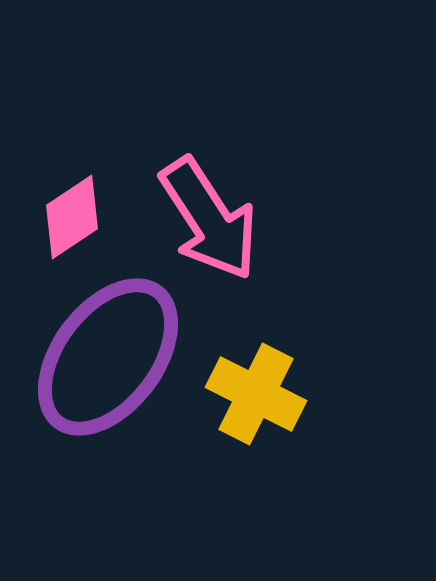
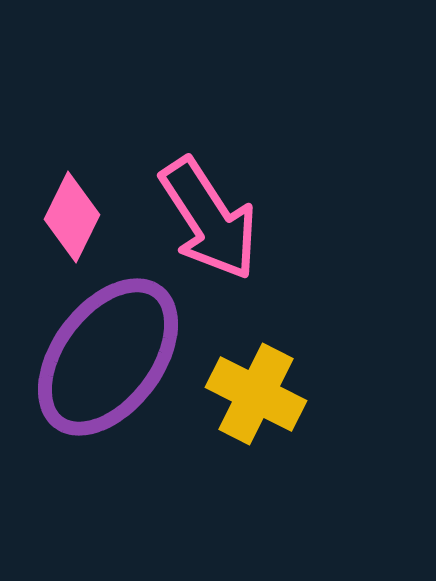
pink diamond: rotated 30 degrees counterclockwise
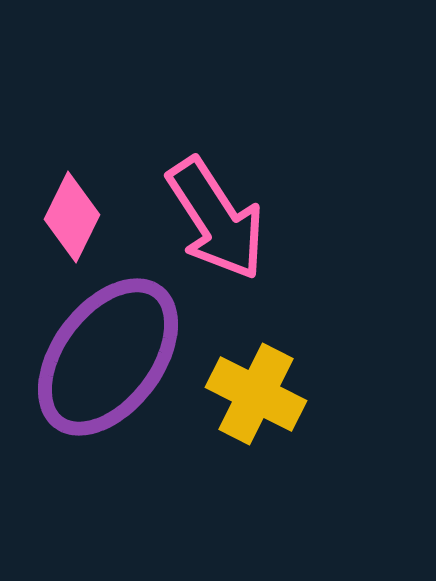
pink arrow: moved 7 px right
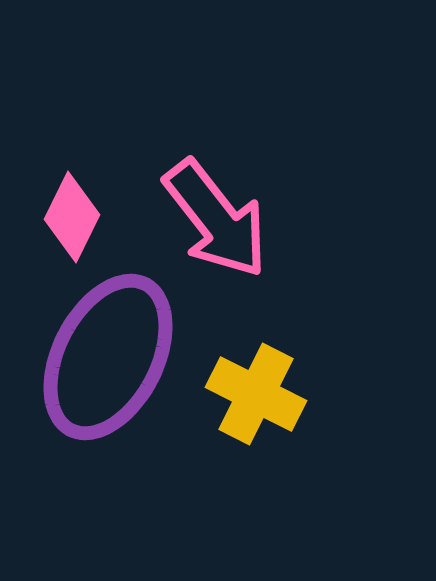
pink arrow: rotated 5 degrees counterclockwise
purple ellipse: rotated 10 degrees counterclockwise
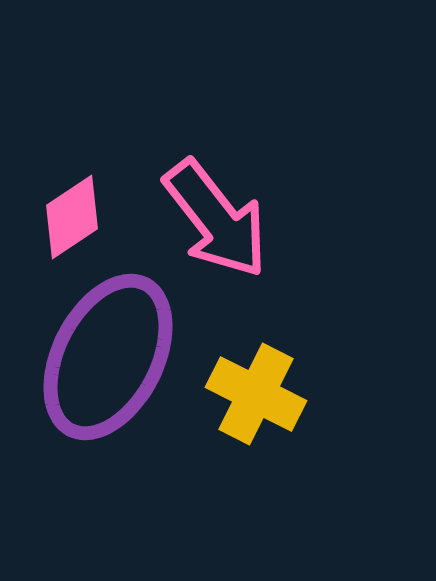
pink diamond: rotated 30 degrees clockwise
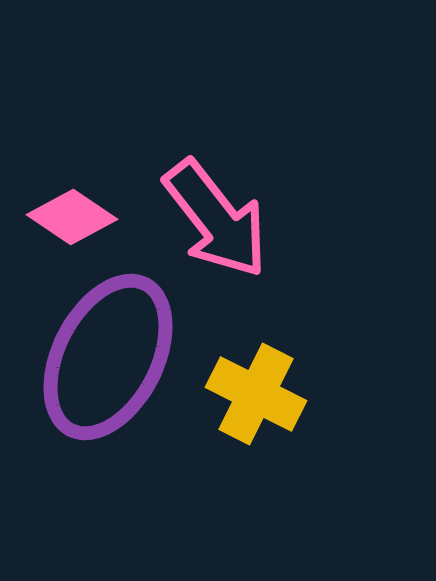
pink diamond: rotated 68 degrees clockwise
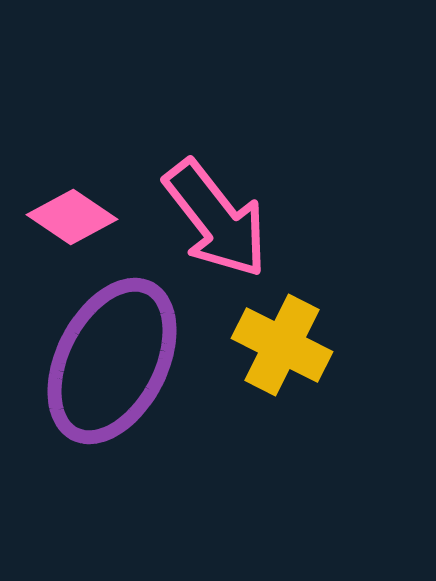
purple ellipse: moved 4 px right, 4 px down
yellow cross: moved 26 px right, 49 px up
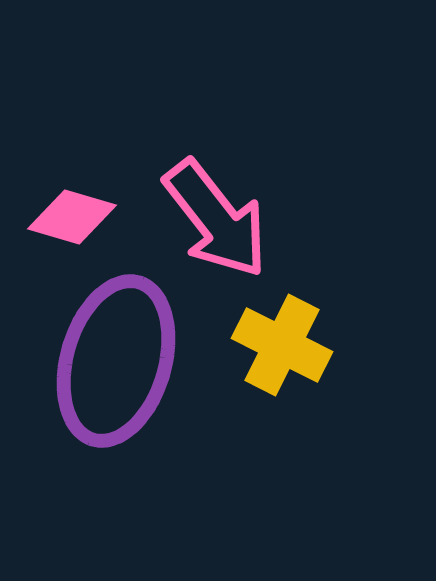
pink diamond: rotated 18 degrees counterclockwise
purple ellipse: moved 4 px right; rotated 11 degrees counterclockwise
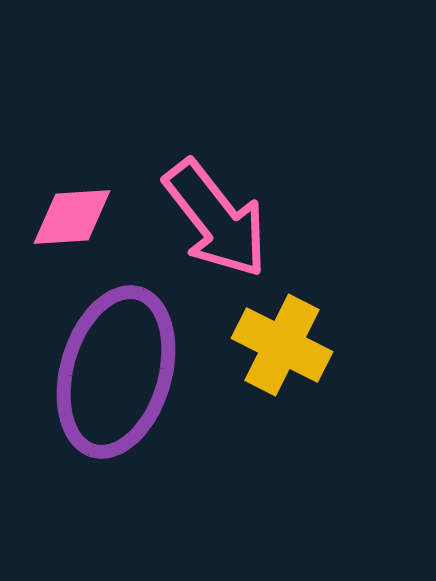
pink diamond: rotated 20 degrees counterclockwise
purple ellipse: moved 11 px down
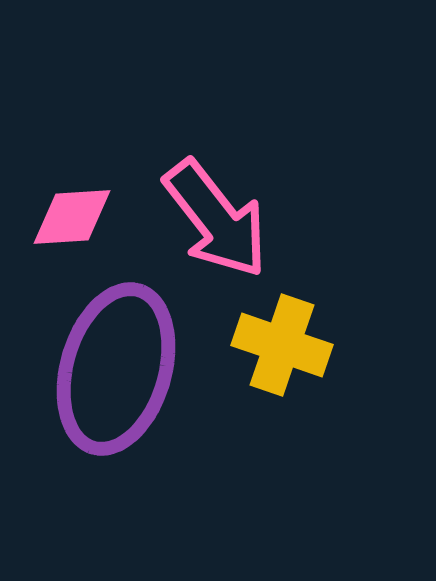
yellow cross: rotated 8 degrees counterclockwise
purple ellipse: moved 3 px up
